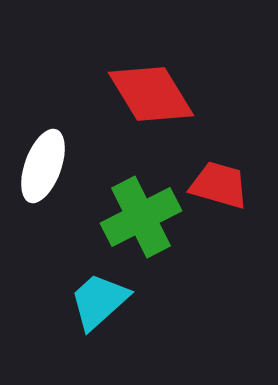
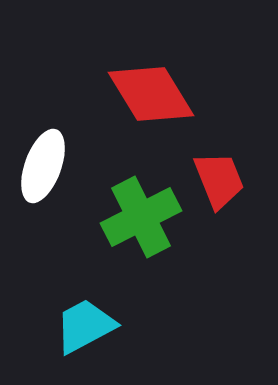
red trapezoid: moved 5 px up; rotated 52 degrees clockwise
cyan trapezoid: moved 14 px left, 25 px down; rotated 14 degrees clockwise
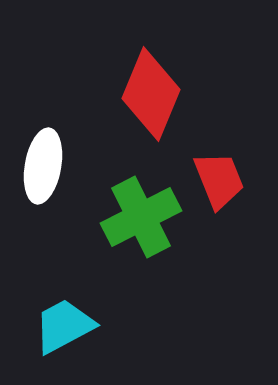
red diamond: rotated 54 degrees clockwise
white ellipse: rotated 10 degrees counterclockwise
cyan trapezoid: moved 21 px left
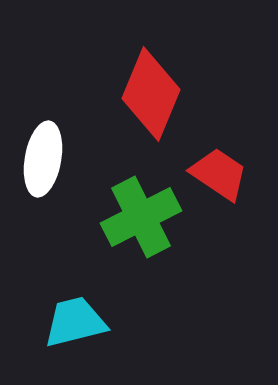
white ellipse: moved 7 px up
red trapezoid: moved 6 px up; rotated 34 degrees counterclockwise
cyan trapezoid: moved 11 px right, 4 px up; rotated 14 degrees clockwise
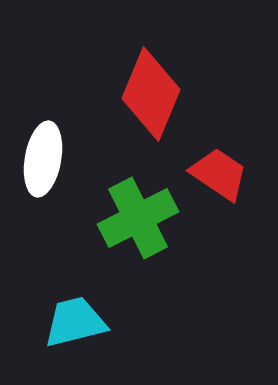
green cross: moved 3 px left, 1 px down
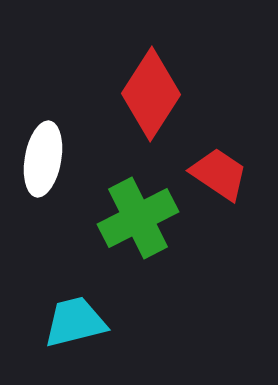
red diamond: rotated 10 degrees clockwise
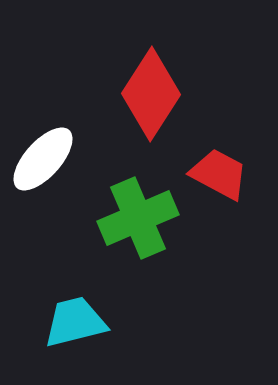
white ellipse: rotated 32 degrees clockwise
red trapezoid: rotated 6 degrees counterclockwise
green cross: rotated 4 degrees clockwise
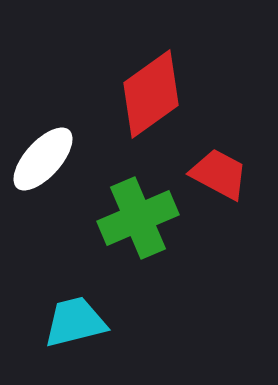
red diamond: rotated 22 degrees clockwise
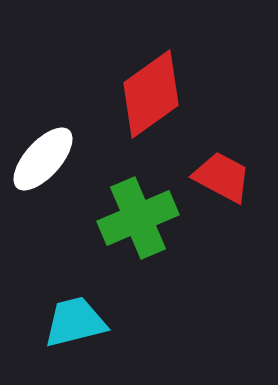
red trapezoid: moved 3 px right, 3 px down
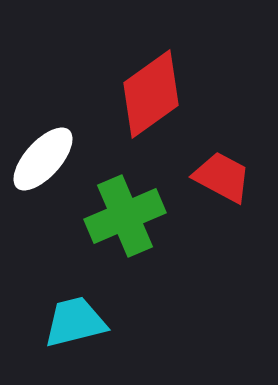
green cross: moved 13 px left, 2 px up
